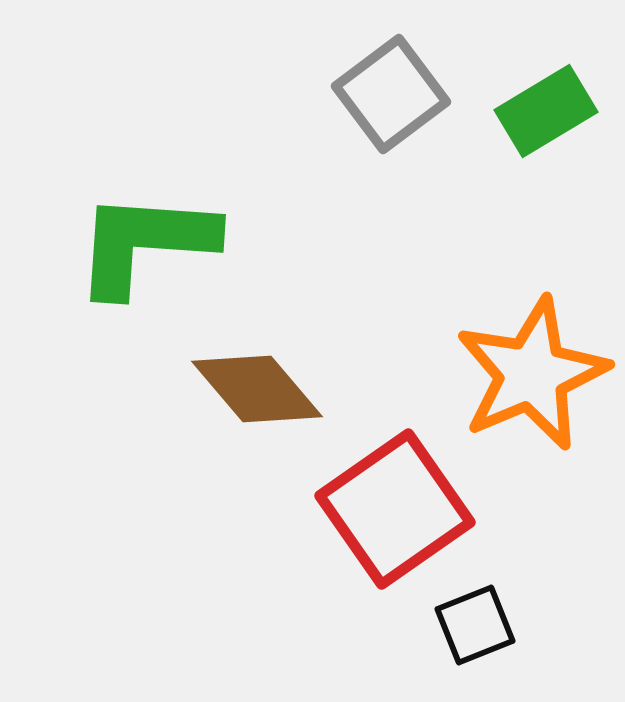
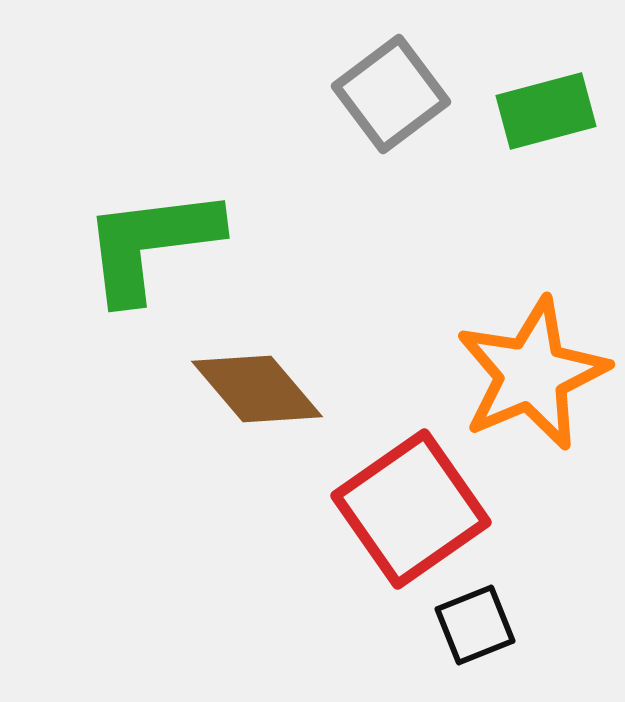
green rectangle: rotated 16 degrees clockwise
green L-shape: moved 6 px right, 1 px down; rotated 11 degrees counterclockwise
red square: moved 16 px right
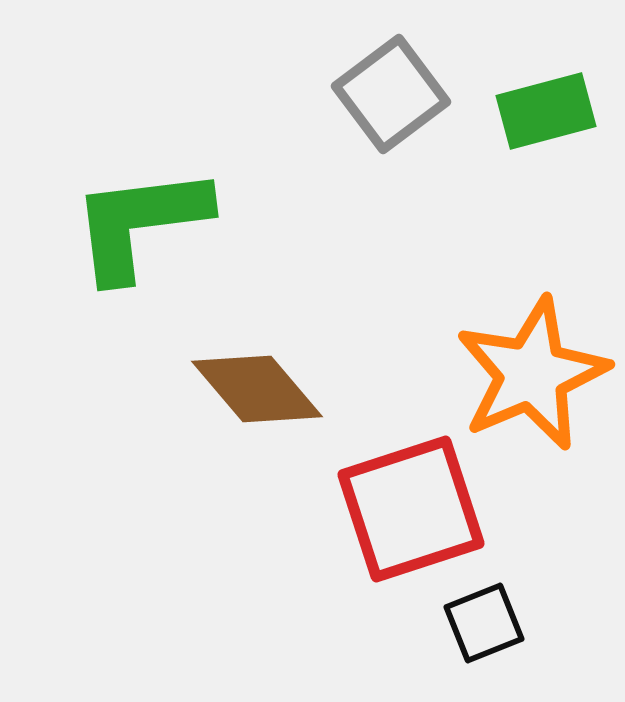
green L-shape: moved 11 px left, 21 px up
red square: rotated 17 degrees clockwise
black square: moved 9 px right, 2 px up
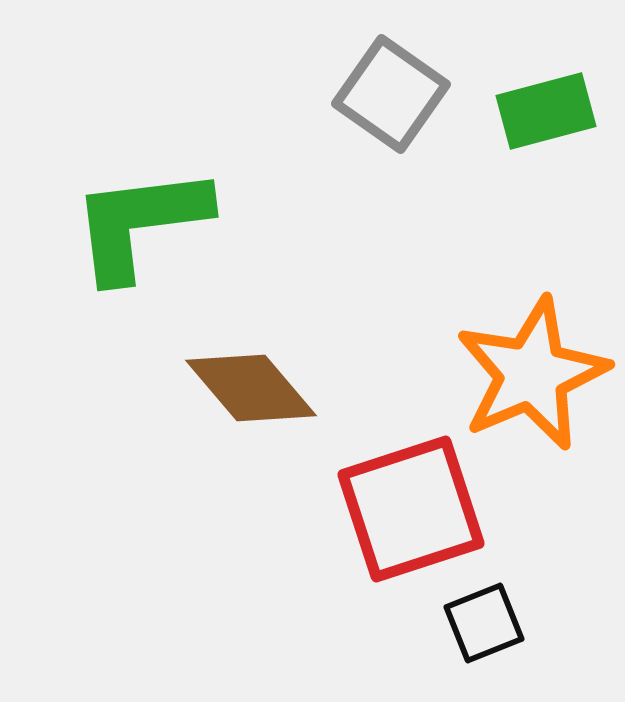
gray square: rotated 18 degrees counterclockwise
brown diamond: moved 6 px left, 1 px up
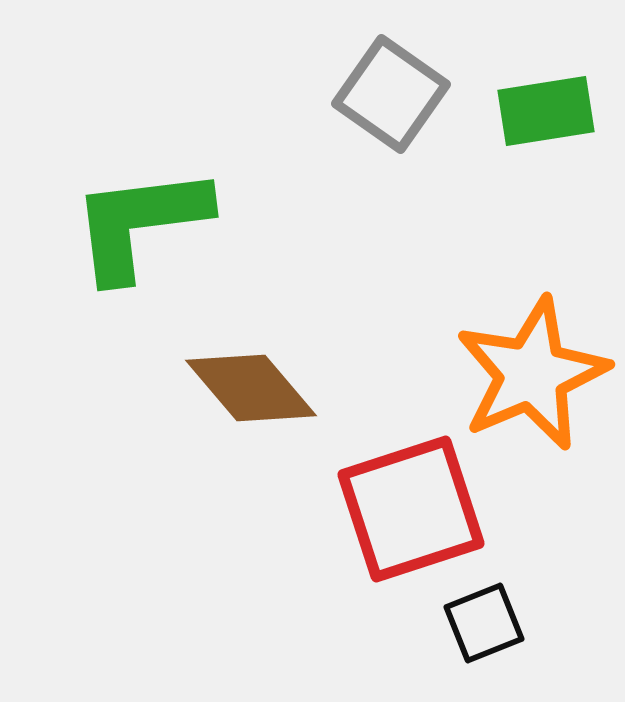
green rectangle: rotated 6 degrees clockwise
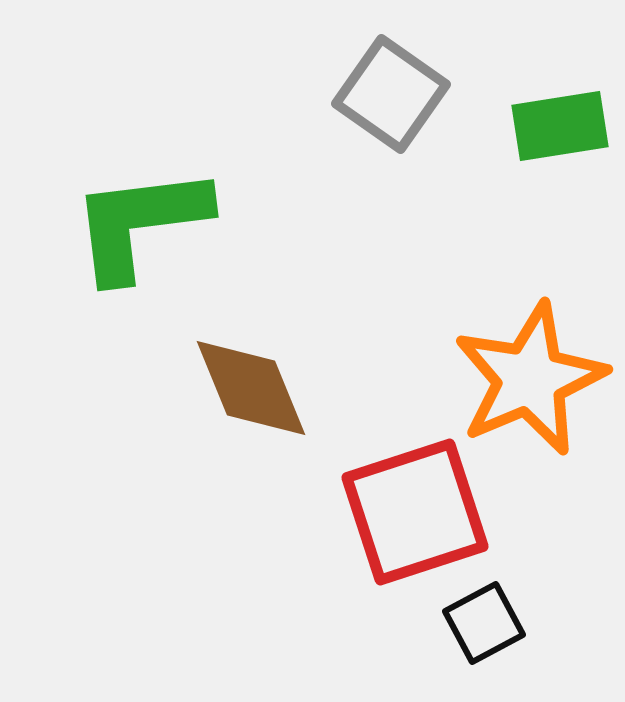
green rectangle: moved 14 px right, 15 px down
orange star: moved 2 px left, 5 px down
brown diamond: rotated 18 degrees clockwise
red square: moved 4 px right, 3 px down
black square: rotated 6 degrees counterclockwise
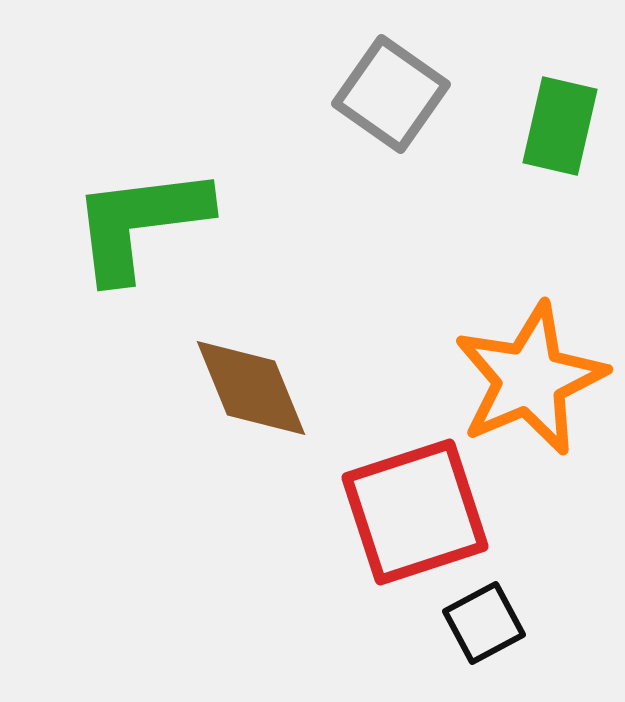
green rectangle: rotated 68 degrees counterclockwise
